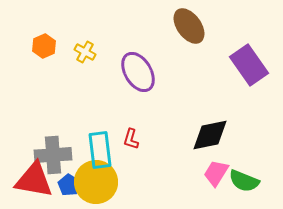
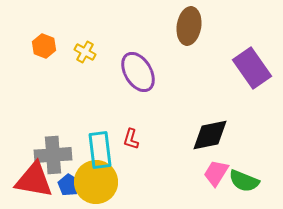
brown ellipse: rotated 45 degrees clockwise
orange hexagon: rotated 15 degrees counterclockwise
purple rectangle: moved 3 px right, 3 px down
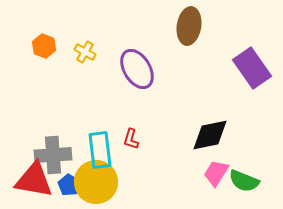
purple ellipse: moved 1 px left, 3 px up
